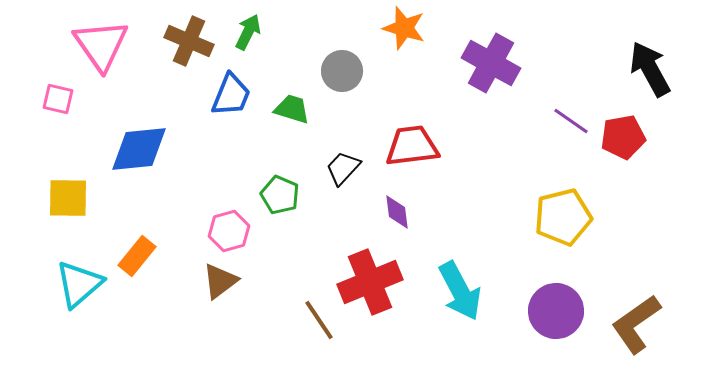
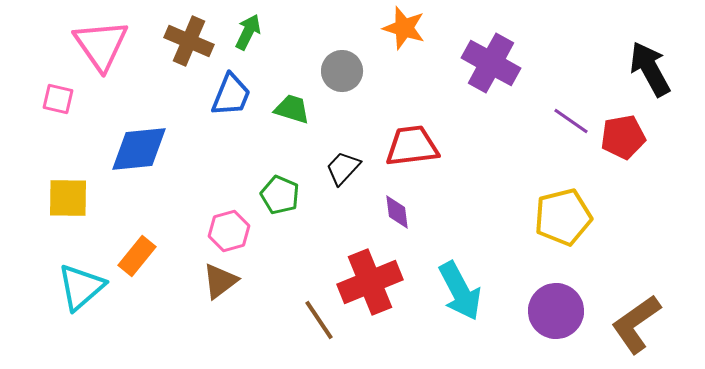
cyan triangle: moved 2 px right, 3 px down
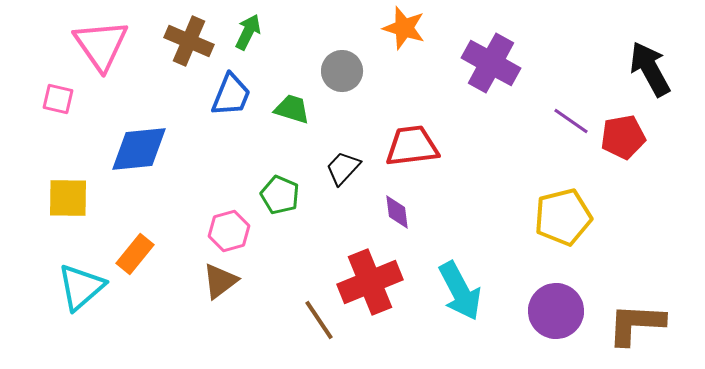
orange rectangle: moved 2 px left, 2 px up
brown L-shape: rotated 38 degrees clockwise
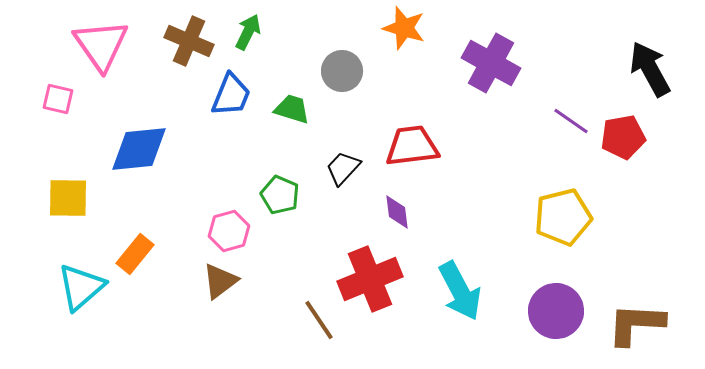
red cross: moved 3 px up
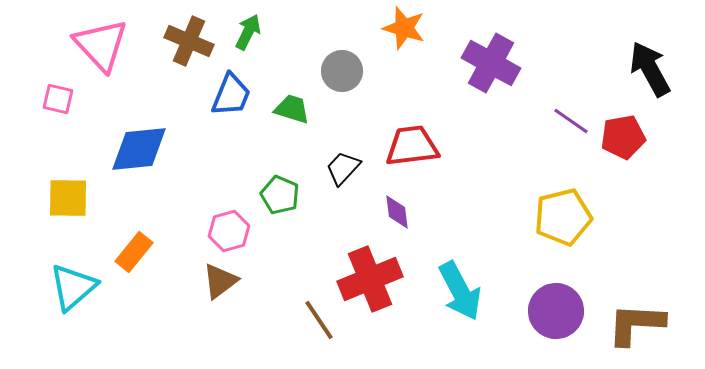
pink triangle: rotated 8 degrees counterclockwise
orange rectangle: moved 1 px left, 2 px up
cyan triangle: moved 8 px left
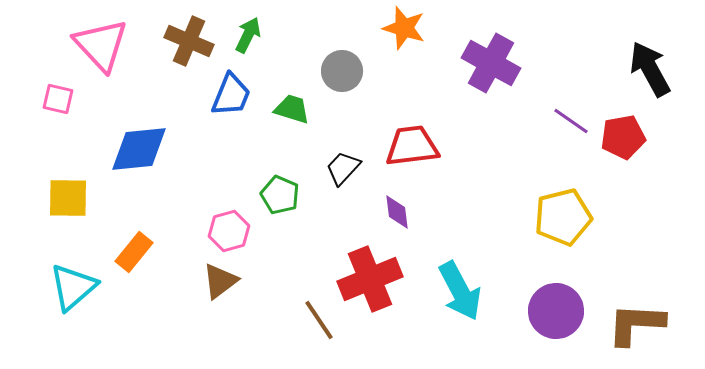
green arrow: moved 3 px down
